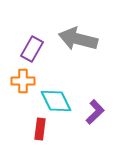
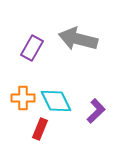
purple rectangle: moved 1 px up
orange cross: moved 17 px down
purple L-shape: moved 1 px right, 1 px up
red rectangle: rotated 15 degrees clockwise
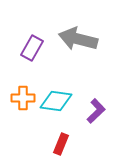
cyan diamond: rotated 56 degrees counterclockwise
red rectangle: moved 21 px right, 15 px down
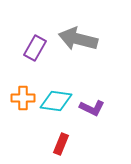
purple rectangle: moved 3 px right
purple L-shape: moved 4 px left, 3 px up; rotated 70 degrees clockwise
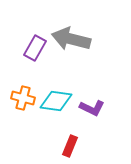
gray arrow: moved 7 px left
orange cross: rotated 15 degrees clockwise
red rectangle: moved 9 px right, 2 px down
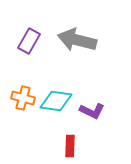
gray arrow: moved 6 px right, 1 px down
purple rectangle: moved 6 px left, 7 px up
purple L-shape: moved 3 px down
red rectangle: rotated 20 degrees counterclockwise
